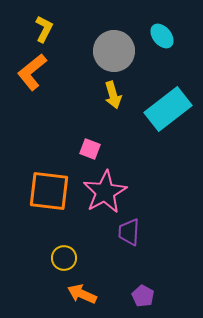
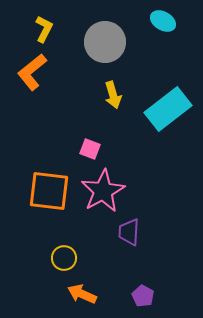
cyan ellipse: moved 1 px right, 15 px up; rotated 20 degrees counterclockwise
gray circle: moved 9 px left, 9 px up
pink star: moved 2 px left, 1 px up
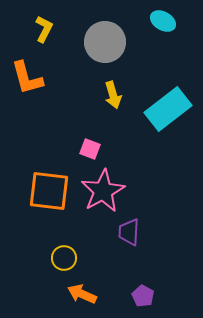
orange L-shape: moved 5 px left, 6 px down; rotated 66 degrees counterclockwise
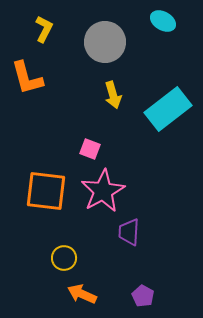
orange square: moved 3 px left
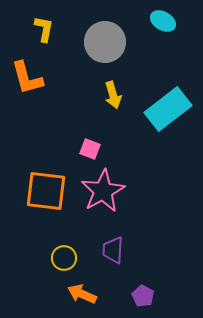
yellow L-shape: rotated 16 degrees counterclockwise
purple trapezoid: moved 16 px left, 18 px down
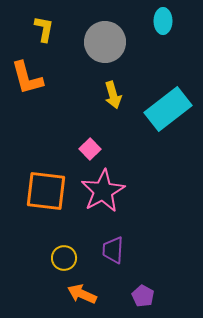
cyan ellipse: rotated 60 degrees clockwise
pink square: rotated 25 degrees clockwise
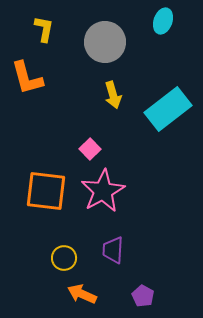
cyan ellipse: rotated 20 degrees clockwise
